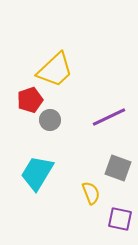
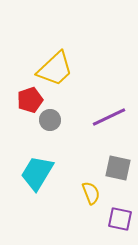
yellow trapezoid: moved 1 px up
gray square: rotated 8 degrees counterclockwise
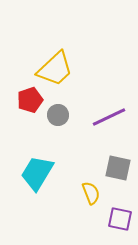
gray circle: moved 8 px right, 5 px up
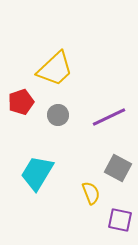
red pentagon: moved 9 px left, 2 px down
gray square: rotated 16 degrees clockwise
purple square: moved 1 px down
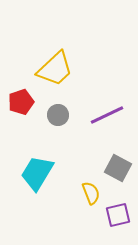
purple line: moved 2 px left, 2 px up
purple square: moved 2 px left, 5 px up; rotated 25 degrees counterclockwise
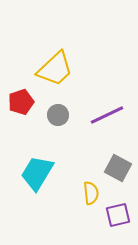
yellow semicircle: rotated 15 degrees clockwise
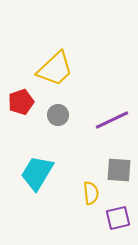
purple line: moved 5 px right, 5 px down
gray square: moved 1 px right, 2 px down; rotated 24 degrees counterclockwise
purple square: moved 3 px down
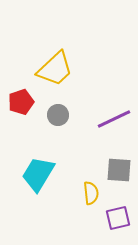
purple line: moved 2 px right, 1 px up
cyan trapezoid: moved 1 px right, 1 px down
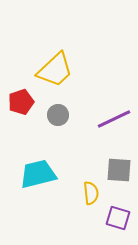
yellow trapezoid: moved 1 px down
cyan trapezoid: rotated 45 degrees clockwise
purple square: rotated 30 degrees clockwise
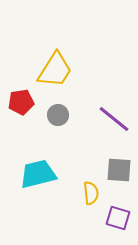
yellow trapezoid: rotated 15 degrees counterclockwise
red pentagon: rotated 10 degrees clockwise
purple line: rotated 64 degrees clockwise
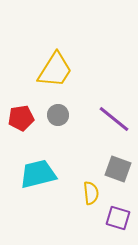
red pentagon: moved 16 px down
gray square: moved 1 px left, 1 px up; rotated 16 degrees clockwise
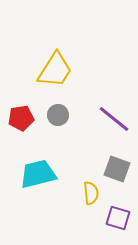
gray square: moved 1 px left
